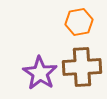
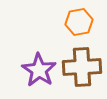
purple star: moved 1 px left, 3 px up
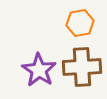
orange hexagon: moved 1 px right, 1 px down
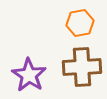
purple star: moved 10 px left, 5 px down
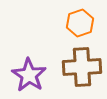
orange hexagon: rotated 8 degrees counterclockwise
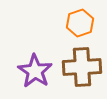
purple star: moved 6 px right, 4 px up
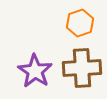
brown cross: moved 1 px down
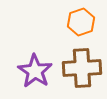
orange hexagon: moved 1 px right, 1 px up
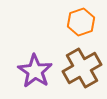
brown cross: rotated 27 degrees counterclockwise
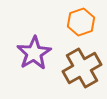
purple star: moved 1 px left, 18 px up; rotated 8 degrees clockwise
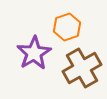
orange hexagon: moved 14 px left, 5 px down
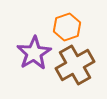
brown cross: moved 7 px left, 3 px up
